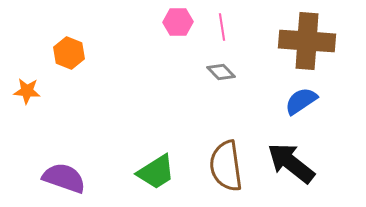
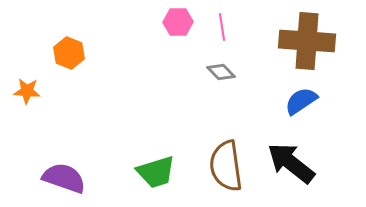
green trapezoid: rotated 15 degrees clockwise
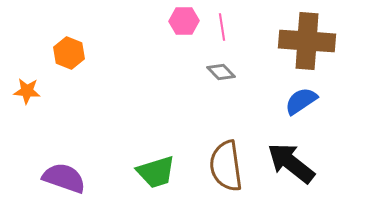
pink hexagon: moved 6 px right, 1 px up
